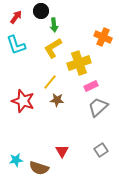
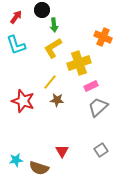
black circle: moved 1 px right, 1 px up
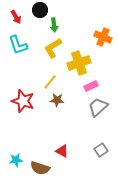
black circle: moved 2 px left
red arrow: rotated 112 degrees clockwise
cyan L-shape: moved 2 px right
red triangle: rotated 32 degrees counterclockwise
brown semicircle: moved 1 px right
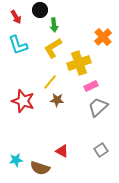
orange cross: rotated 24 degrees clockwise
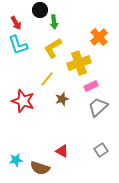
red arrow: moved 6 px down
green arrow: moved 3 px up
orange cross: moved 4 px left
yellow line: moved 3 px left, 3 px up
brown star: moved 5 px right, 1 px up; rotated 24 degrees counterclockwise
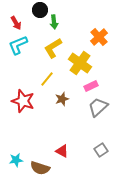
cyan L-shape: rotated 85 degrees clockwise
yellow cross: moved 1 px right; rotated 35 degrees counterclockwise
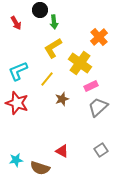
cyan L-shape: moved 26 px down
red star: moved 6 px left, 2 px down
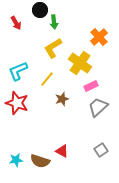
brown semicircle: moved 7 px up
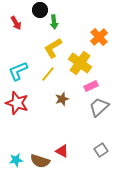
yellow line: moved 1 px right, 5 px up
gray trapezoid: moved 1 px right
